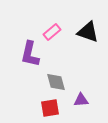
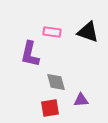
pink rectangle: rotated 48 degrees clockwise
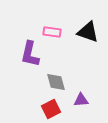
red square: moved 1 px right, 1 px down; rotated 18 degrees counterclockwise
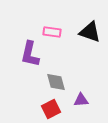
black triangle: moved 2 px right
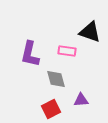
pink rectangle: moved 15 px right, 19 px down
gray diamond: moved 3 px up
